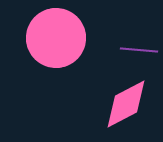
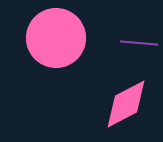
purple line: moved 7 px up
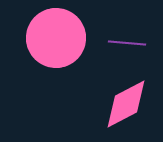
purple line: moved 12 px left
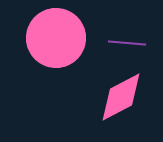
pink diamond: moved 5 px left, 7 px up
